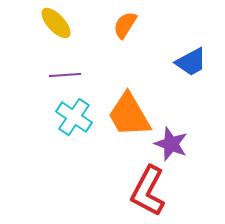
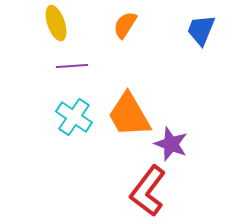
yellow ellipse: rotated 24 degrees clockwise
blue trapezoid: moved 10 px right, 32 px up; rotated 140 degrees clockwise
purple line: moved 7 px right, 9 px up
red L-shape: rotated 9 degrees clockwise
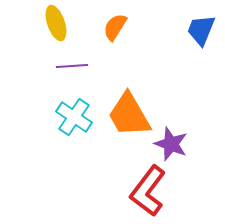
orange semicircle: moved 10 px left, 2 px down
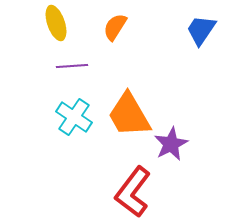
blue trapezoid: rotated 12 degrees clockwise
purple star: rotated 24 degrees clockwise
red L-shape: moved 15 px left, 1 px down
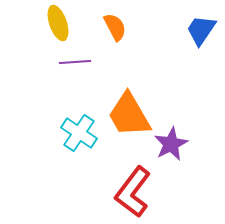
yellow ellipse: moved 2 px right
orange semicircle: rotated 120 degrees clockwise
purple line: moved 3 px right, 4 px up
cyan cross: moved 5 px right, 16 px down
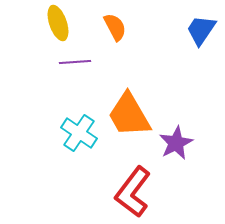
purple star: moved 5 px right, 1 px up
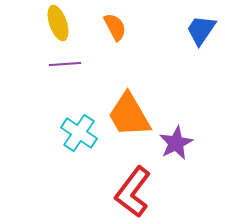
purple line: moved 10 px left, 2 px down
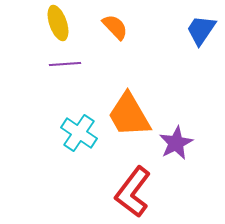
orange semicircle: rotated 16 degrees counterclockwise
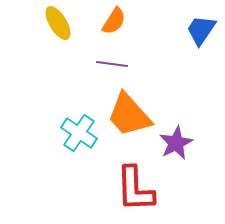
yellow ellipse: rotated 12 degrees counterclockwise
orange semicircle: moved 1 px left, 6 px up; rotated 76 degrees clockwise
purple line: moved 47 px right; rotated 12 degrees clockwise
orange trapezoid: rotated 12 degrees counterclockwise
red L-shape: moved 2 px right, 3 px up; rotated 39 degrees counterclockwise
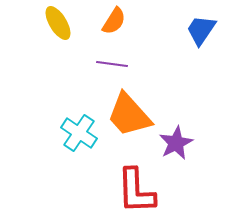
red L-shape: moved 1 px right, 2 px down
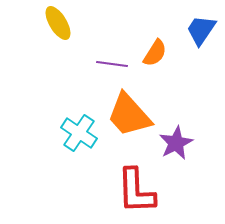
orange semicircle: moved 41 px right, 32 px down
